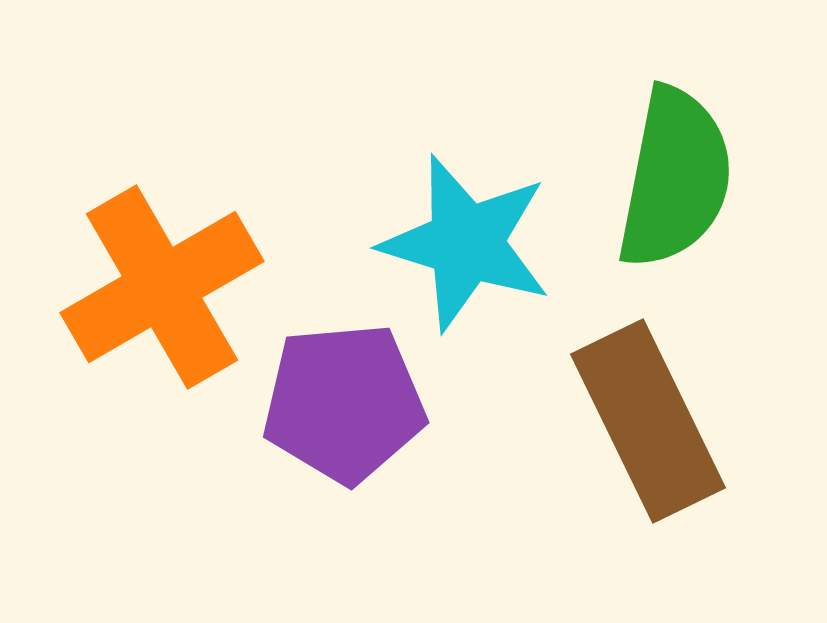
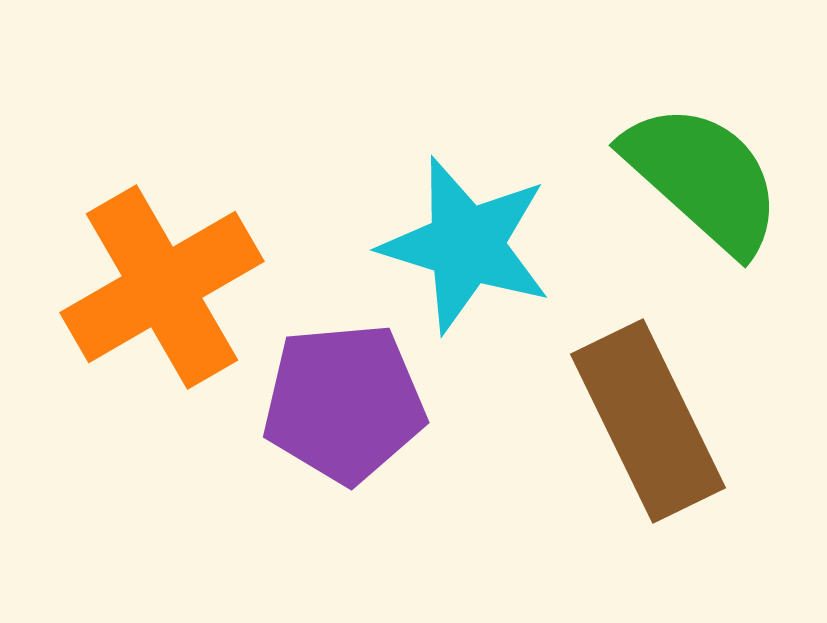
green semicircle: moved 28 px right; rotated 59 degrees counterclockwise
cyan star: moved 2 px down
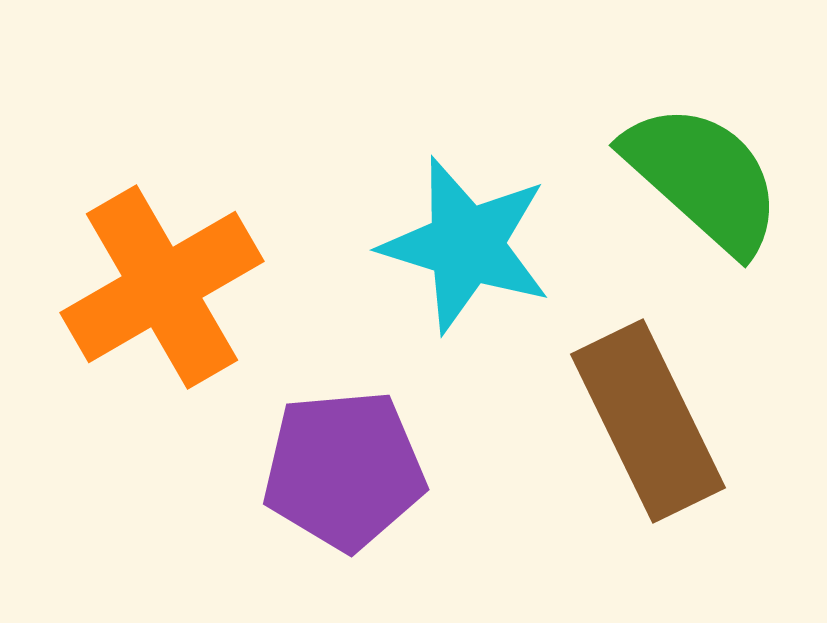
purple pentagon: moved 67 px down
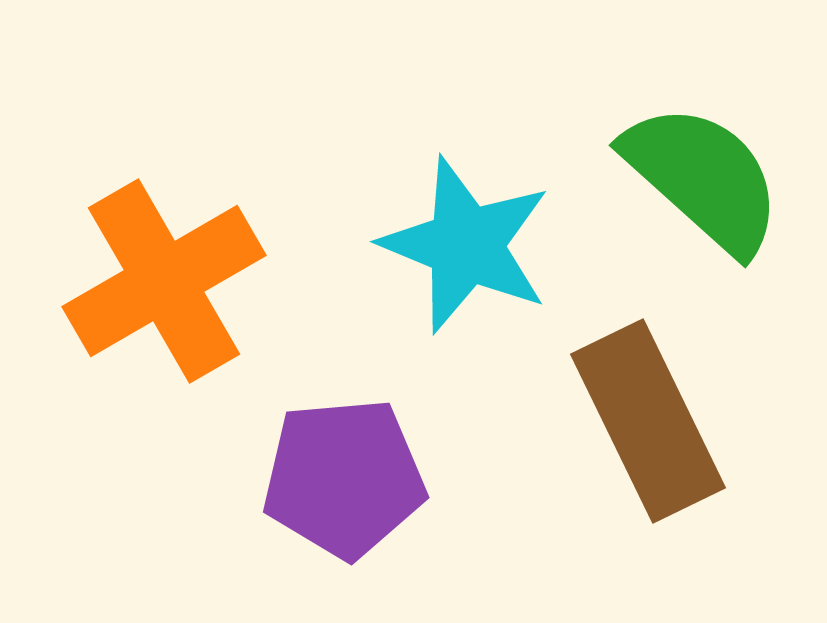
cyan star: rotated 5 degrees clockwise
orange cross: moved 2 px right, 6 px up
purple pentagon: moved 8 px down
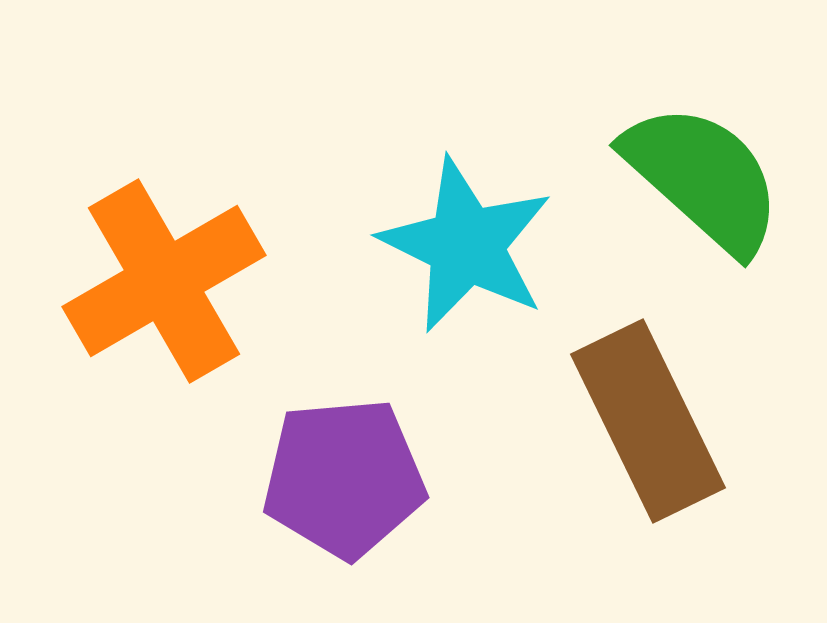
cyan star: rotated 4 degrees clockwise
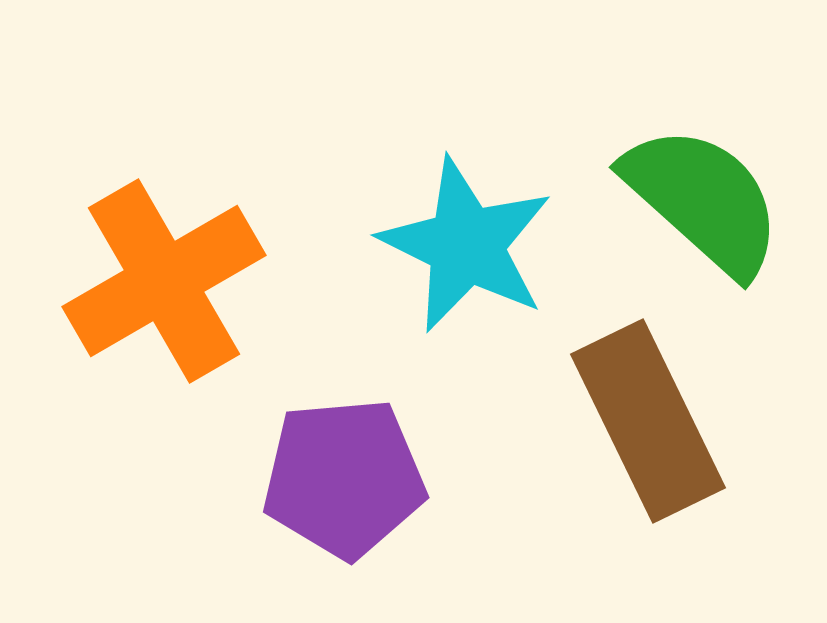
green semicircle: moved 22 px down
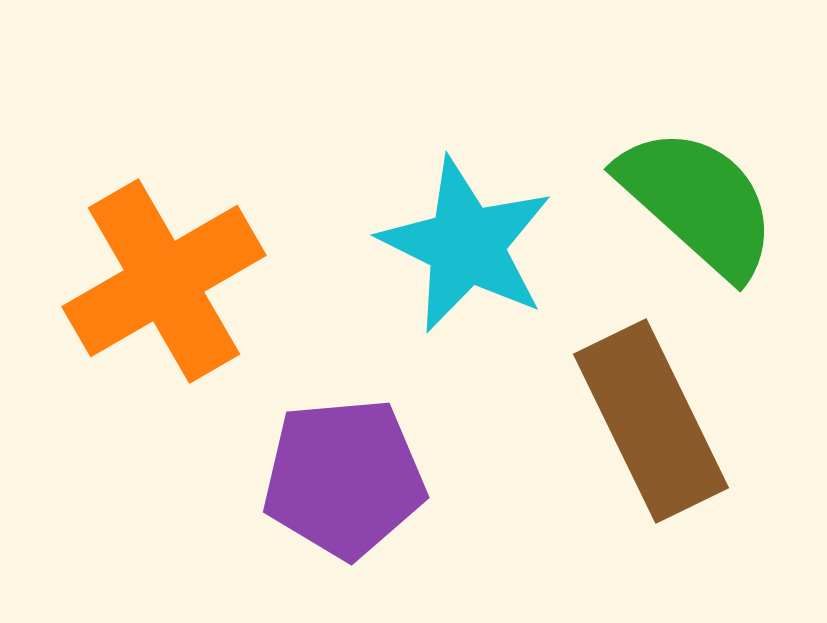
green semicircle: moved 5 px left, 2 px down
brown rectangle: moved 3 px right
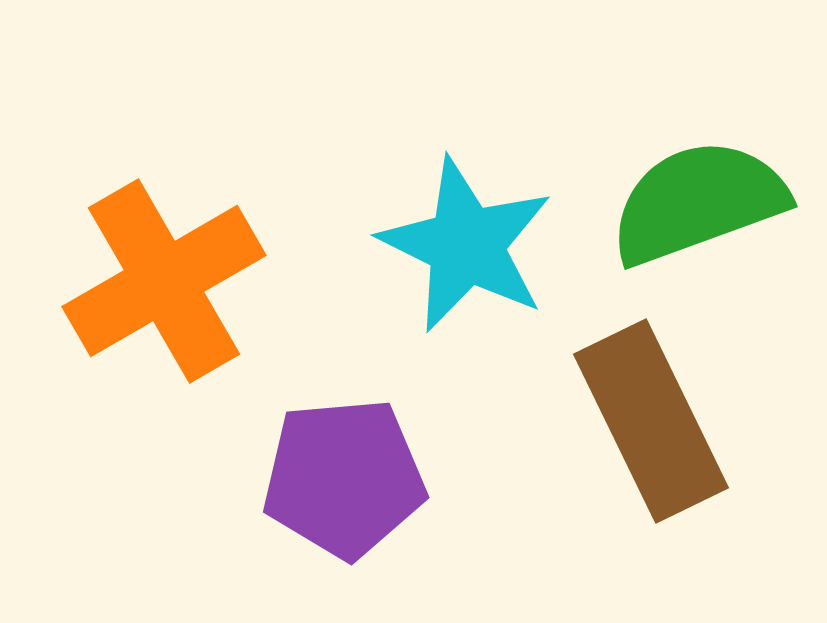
green semicircle: rotated 62 degrees counterclockwise
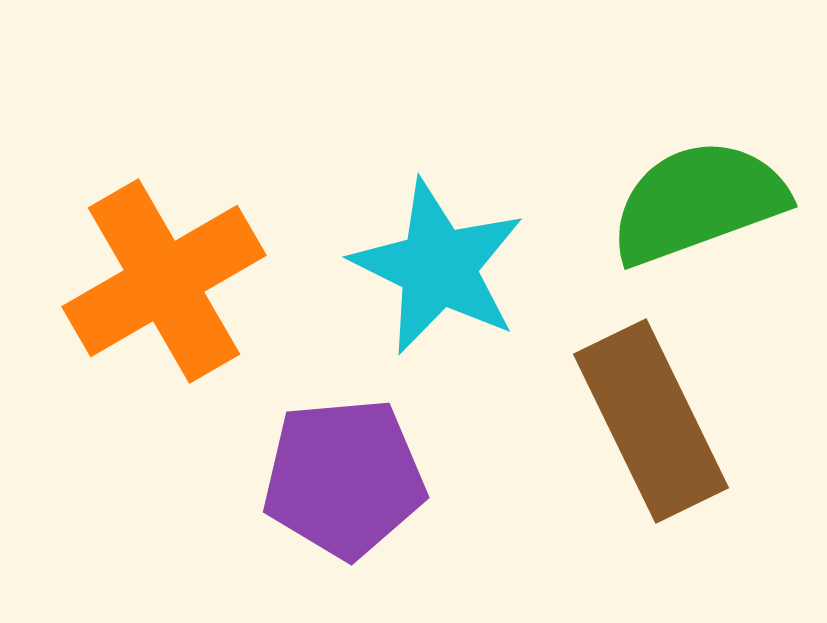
cyan star: moved 28 px left, 22 px down
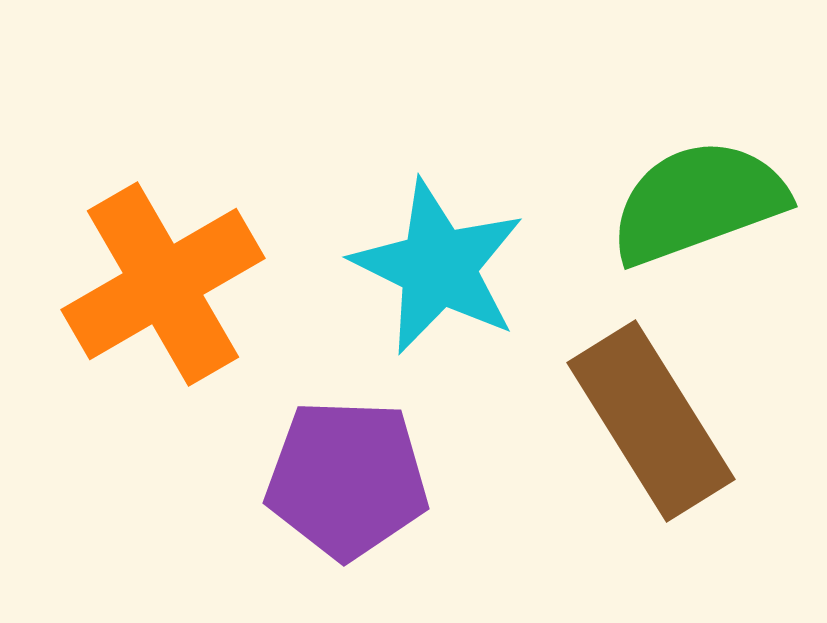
orange cross: moved 1 px left, 3 px down
brown rectangle: rotated 6 degrees counterclockwise
purple pentagon: moved 3 px right, 1 px down; rotated 7 degrees clockwise
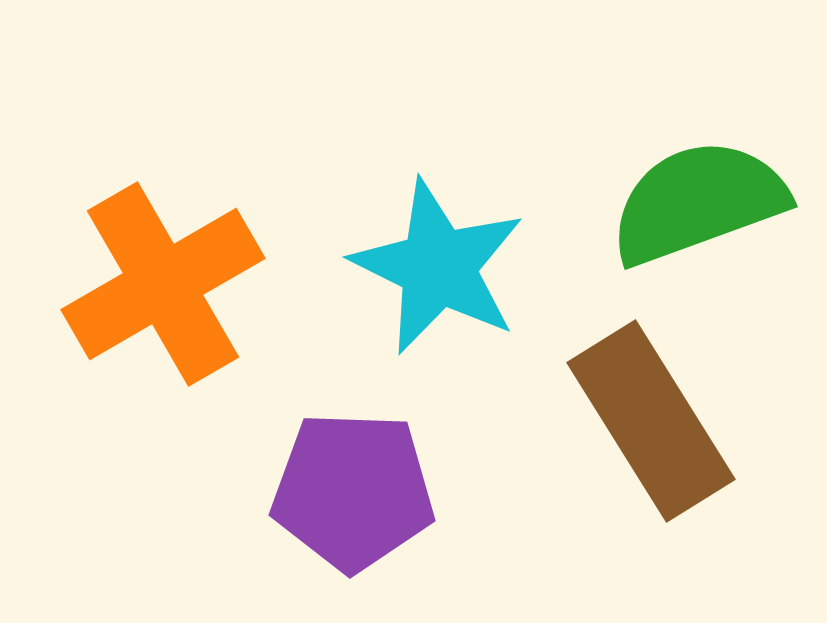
purple pentagon: moved 6 px right, 12 px down
